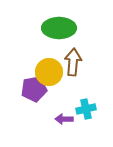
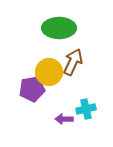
brown arrow: rotated 20 degrees clockwise
purple pentagon: moved 2 px left
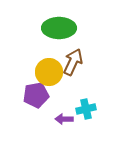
purple pentagon: moved 4 px right, 6 px down
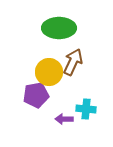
cyan cross: rotated 18 degrees clockwise
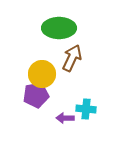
brown arrow: moved 1 px left, 4 px up
yellow circle: moved 7 px left, 2 px down
purple arrow: moved 1 px right, 1 px up
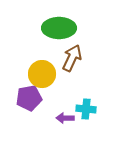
purple pentagon: moved 7 px left, 3 px down
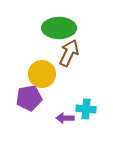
brown arrow: moved 3 px left, 5 px up
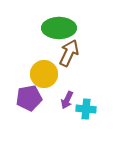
yellow circle: moved 2 px right
purple arrow: moved 2 px right, 18 px up; rotated 66 degrees counterclockwise
